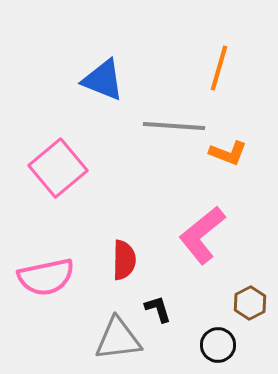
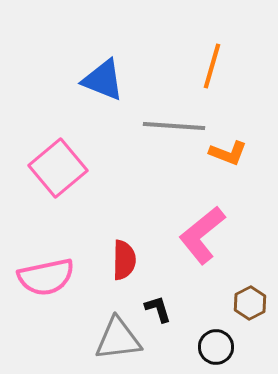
orange line: moved 7 px left, 2 px up
black circle: moved 2 px left, 2 px down
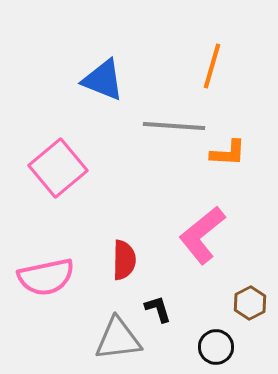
orange L-shape: rotated 18 degrees counterclockwise
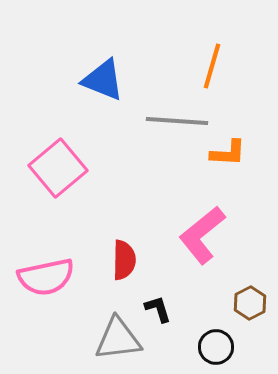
gray line: moved 3 px right, 5 px up
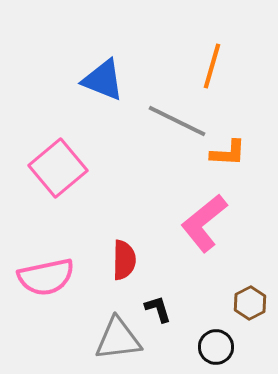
gray line: rotated 22 degrees clockwise
pink L-shape: moved 2 px right, 12 px up
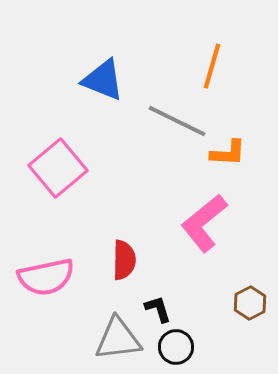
black circle: moved 40 px left
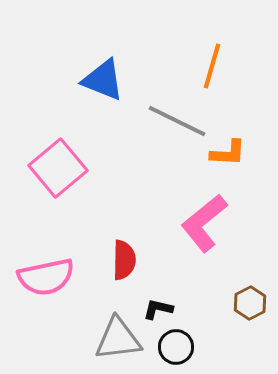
black L-shape: rotated 60 degrees counterclockwise
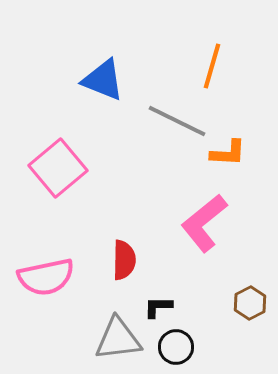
black L-shape: moved 2 px up; rotated 12 degrees counterclockwise
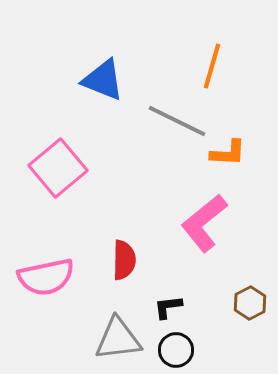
black L-shape: moved 10 px right; rotated 8 degrees counterclockwise
black circle: moved 3 px down
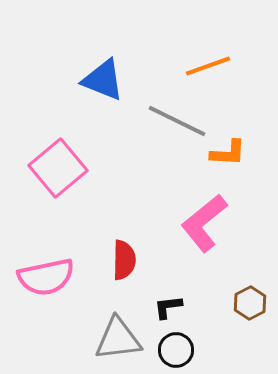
orange line: moved 4 px left; rotated 54 degrees clockwise
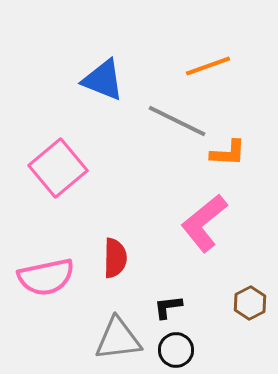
red semicircle: moved 9 px left, 2 px up
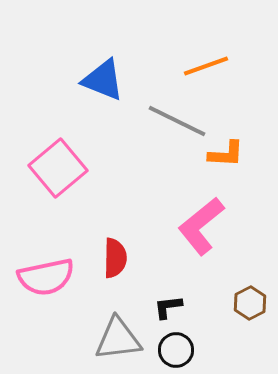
orange line: moved 2 px left
orange L-shape: moved 2 px left, 1 px down
pink L-shape: moved 3 px left, 3 px down
